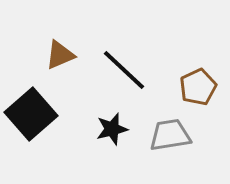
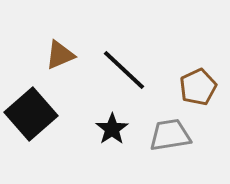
black star: rotated 20 degrees counterclockwise
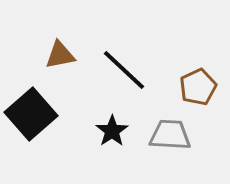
brown triangle: rotated 12 degrees clockwise
black star: moved 2 px down
gray trapezoid: rotated 12 degrees clockwise
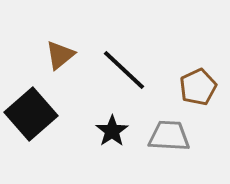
brown triangle: rotated 28 degrees counterclockwise
gray trapezoid: moved 1 px left, 1 px down
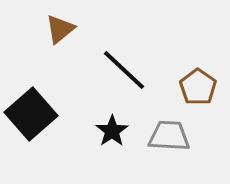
brown triangle: moved 26 px up
brown pentagon: rotated 12 degrees counterclockwise
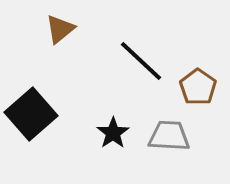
black line: moved 17 px right, 9 px up
black star: moved 1 px right, 2 px down
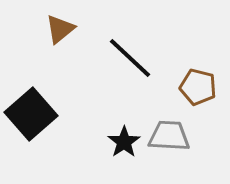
black line: moved 11 px left, 3 px up
brown pentagon: rotated 21 degrees counterclockwise
black star: moved 11 px right, 9 px down
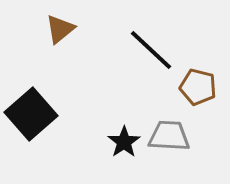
black line: moved 21 px right, 8 px up
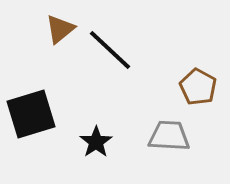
black line: moved 41 px left
brown pentagon: rotated 15 degrees clockwise
black square: rotated 24 degrees clockwise
black star: moved 28 px left
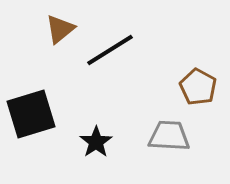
black line: rotated 75 degrees counterclockwise
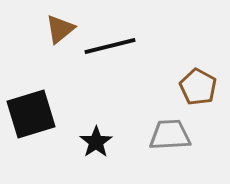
black line: moved 4 px up; rotated 18 degrees clockwise
gray trapezoid: moved 1 px right, 1 px up; rotated 6 degrees counterclockwise
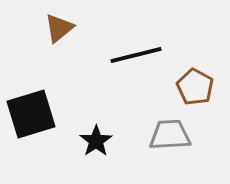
brown triangle: moved 1 px left, 1 px up
black line: moved 26 px right, 9 px down
brown pentagon: moved 3 px left
black star: moved 1 px up
